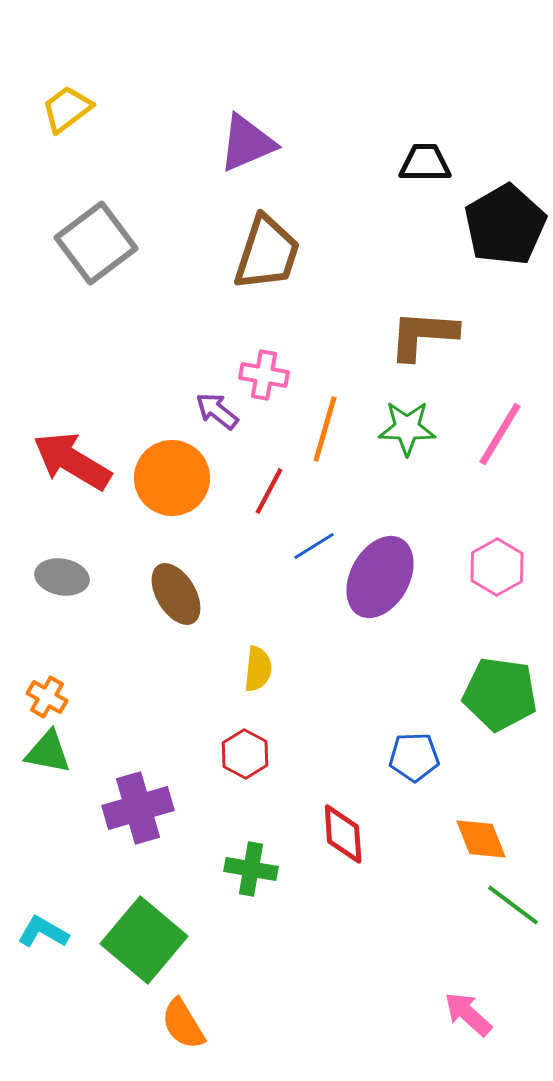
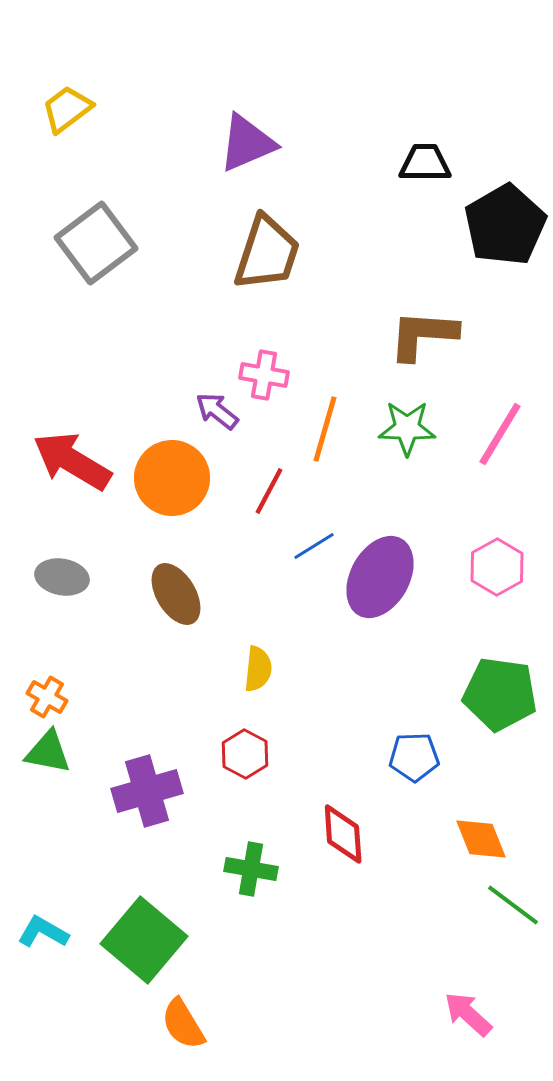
purple cross: moved 9 px right, 17 px up
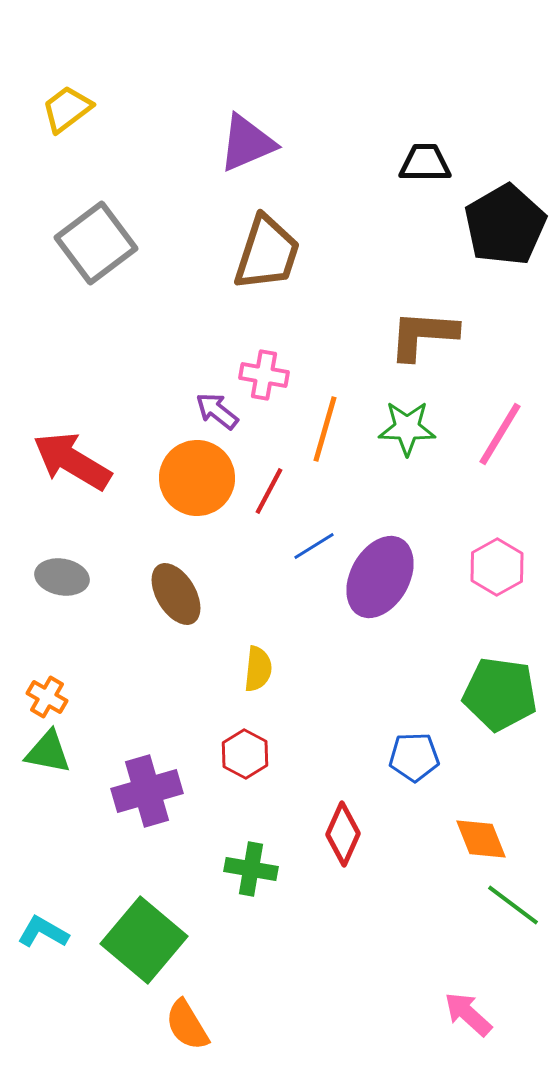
orange circle: moved 25 px right
red diamond: rotated 28 degrees clockwise
orange semicircle: moved 4 px right, 1 px down
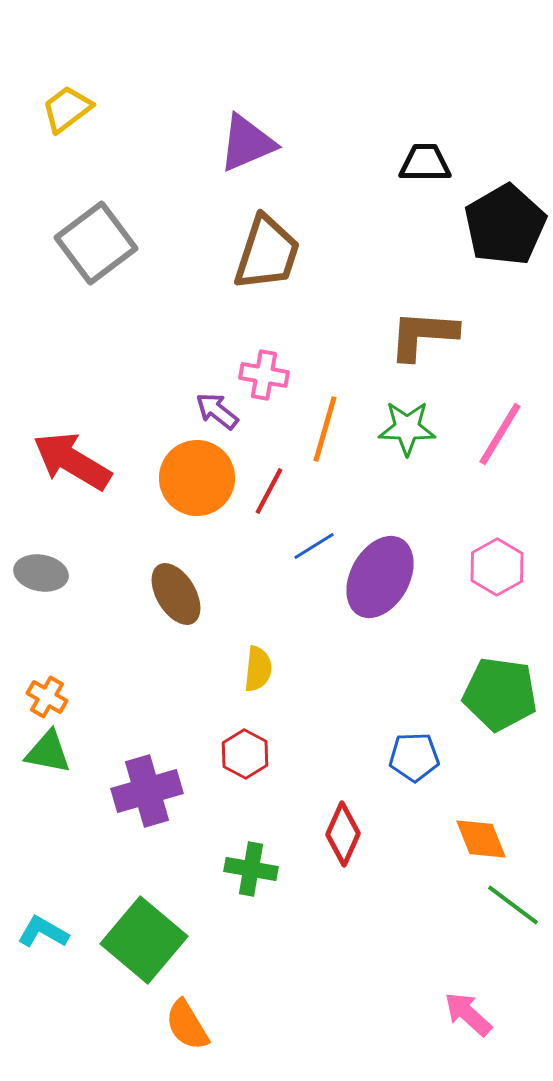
gray ellipse: moved 21 px left, 4 px up
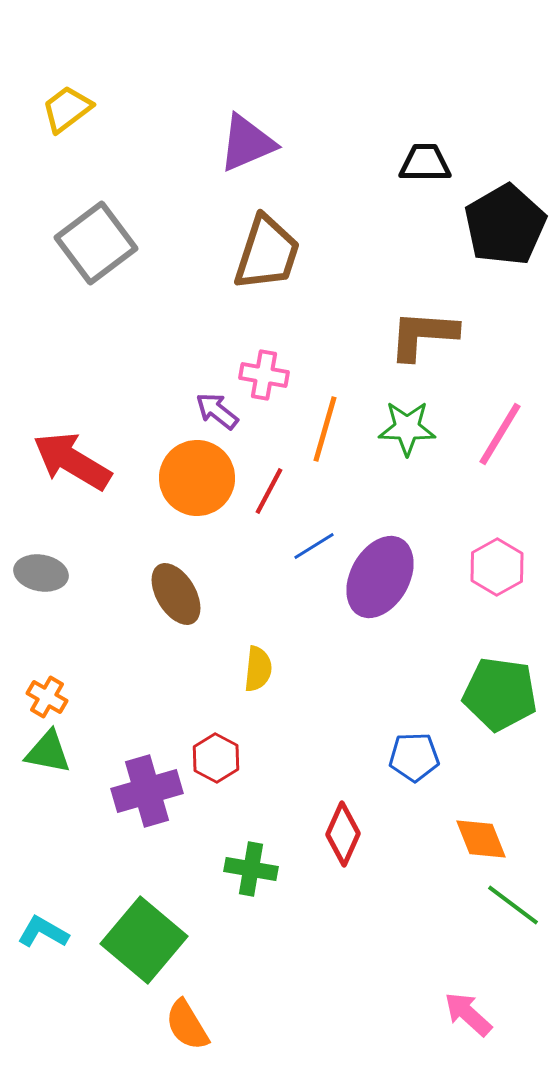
red hexagon: moved 29 px left, 4 px down
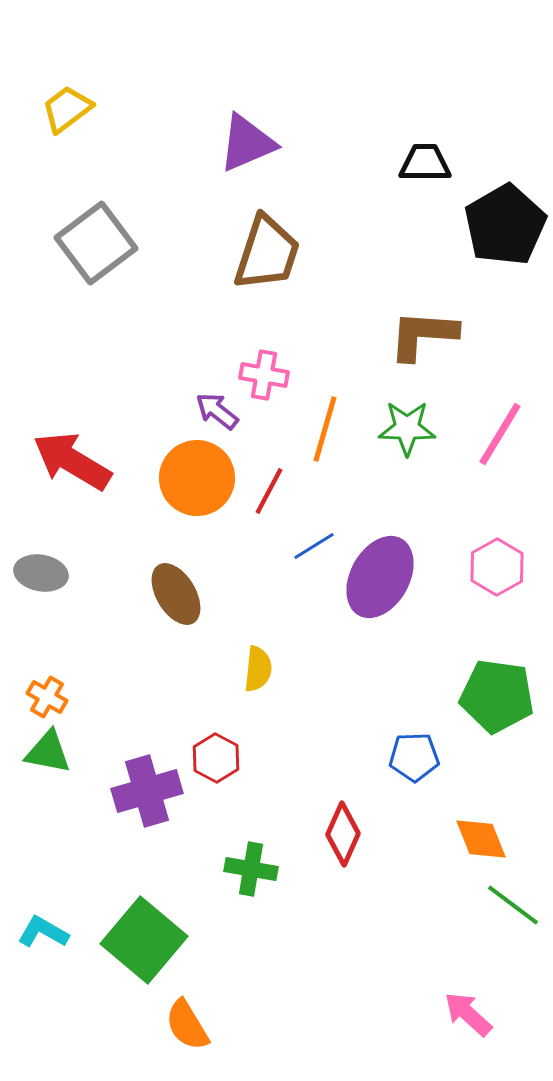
green pentagon: moved 3 px left, 2 px down
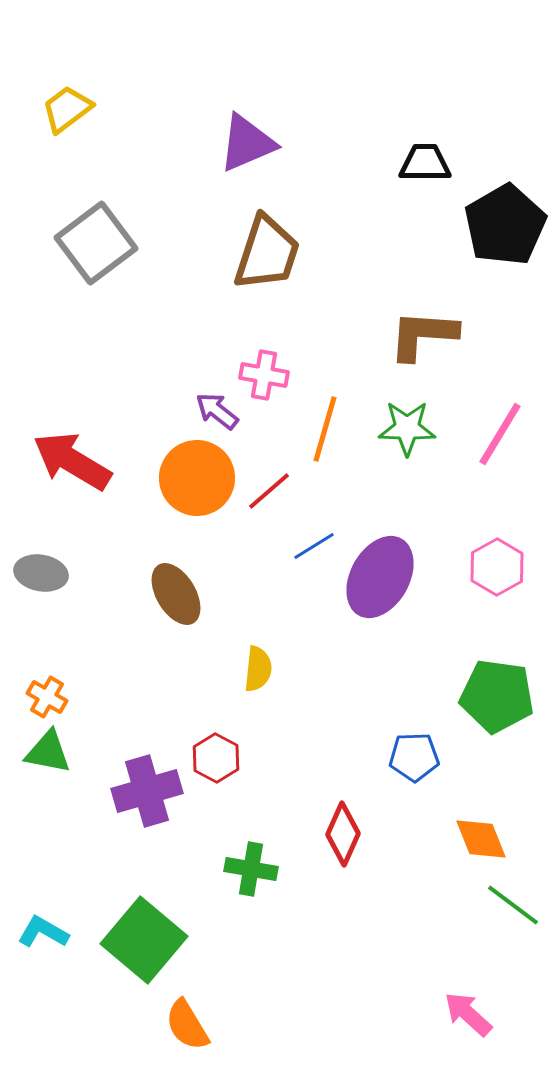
red line: rotated 21 degrees clockwise
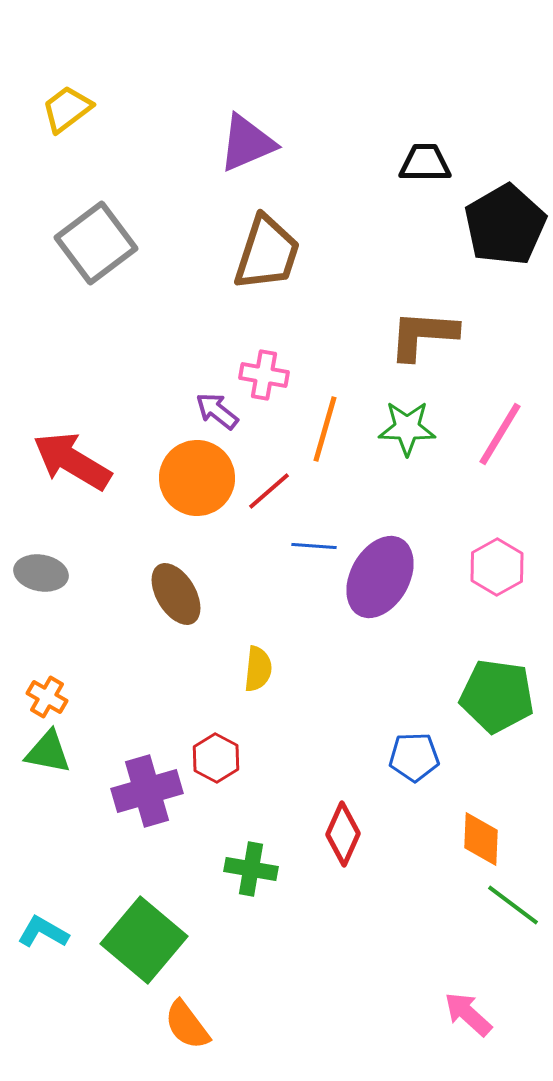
blue line: rotated 36 degrees clockwise
orange diamond: rotated 24 degrees clockwise
orange semicircle: rotated 6 degrees counterclockwise
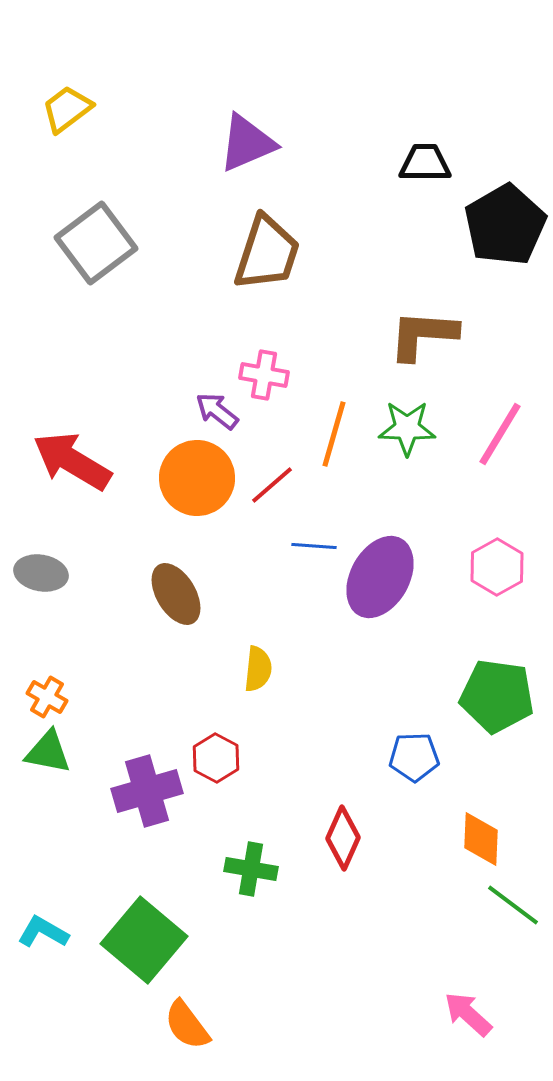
orange line: moved 9 px right, 5 px down
red line: moved 3 px right, 6 px up
red diamond: moved 4 px down
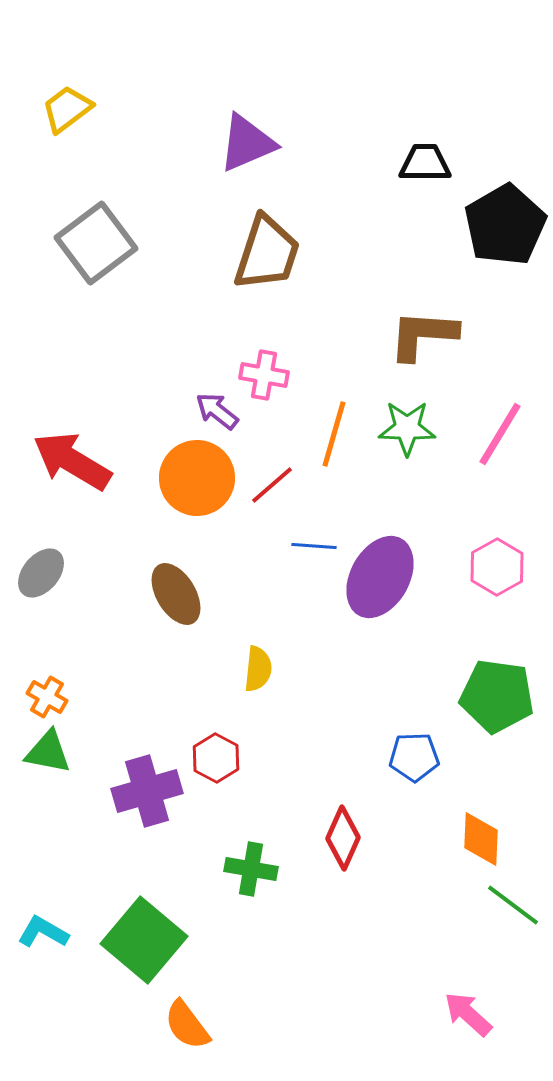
gray ellipse: rotated 60 degrees counterclockwise
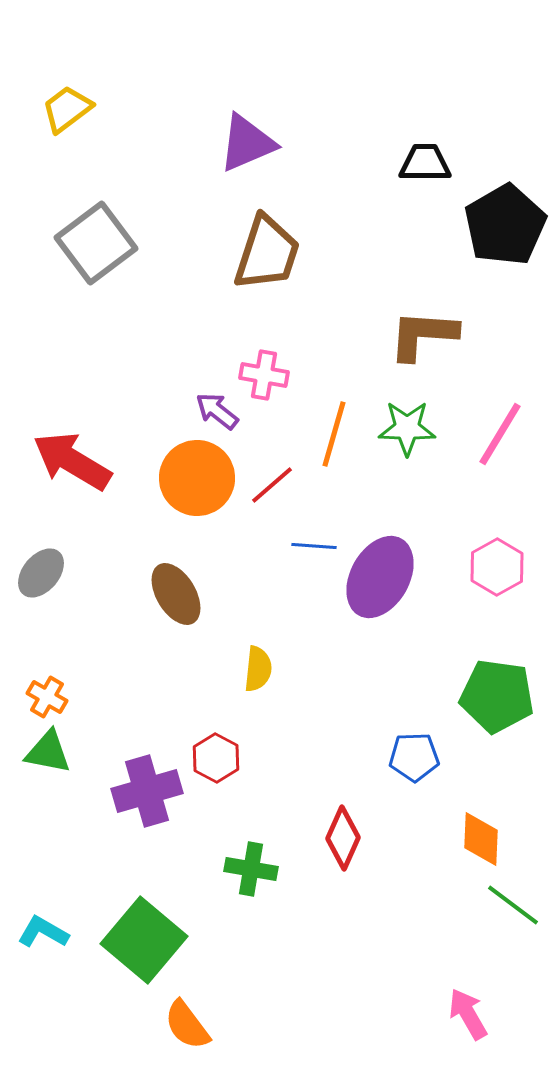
pink arrow: rotated 18 degrees clockwise
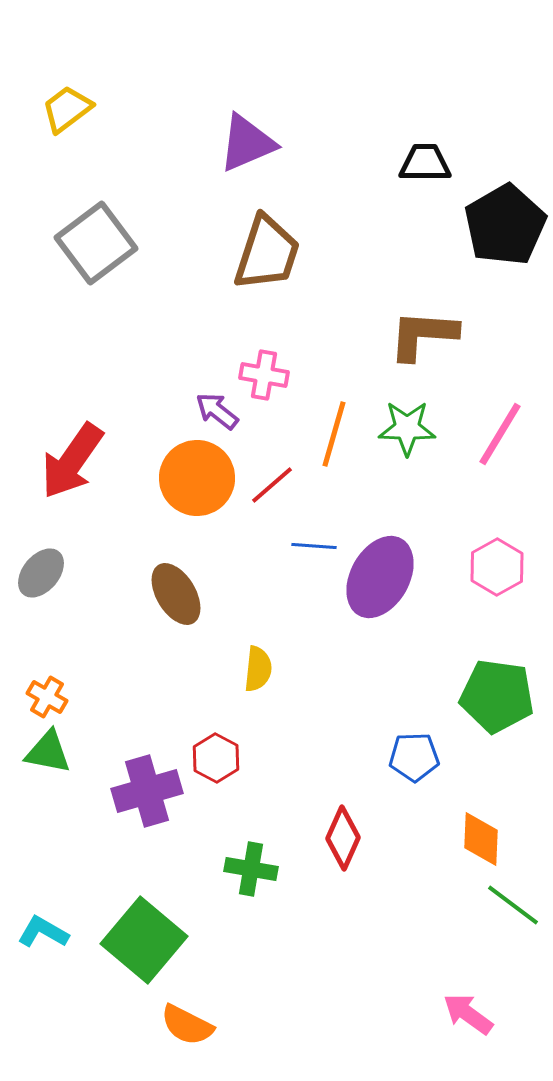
red arrow: rotated 86 degrees counterclockwise
pink arrow: rotated 24 degrees counterclockwise
orange semicircle: rotated 26 degrees counterclockwise
